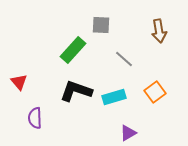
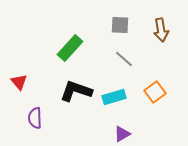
gray square: moved 19 px right
brown arrow: moved 2 px right, 1 px up
green rectangle: moved 3 px left, 2 px up
purple triangle: moved 6 px left, 1 px down
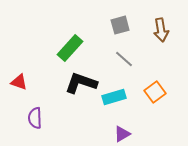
gray square: rotated 18 degrees counterclockwise
red triangle: rotated 30 degrees counterclockwise
black L-shape: moved 5 px right, 8 px up
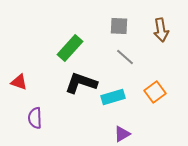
gray square: moved 1 px left, 1 px down; rotated 18 degrees clockwise
gray line: moved 1 px right, 2 px up
cyan rectangle: moved 1 px left
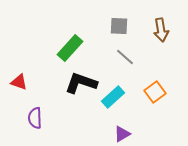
cyan rectangle: rotated 25 degrees counterclockwise
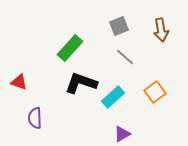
gray square: rotated 24 degrees counterclockwise
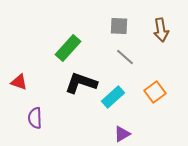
gray square: rotated 24 degrees clockwise
green rectangle: moved 2 px left
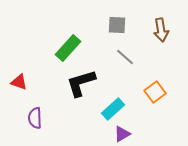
gray square: moved 2 px left, 1 px up
black L-shape: rotated 36 degrees counterclockwise
cyan rectangle: moved 12 px down
